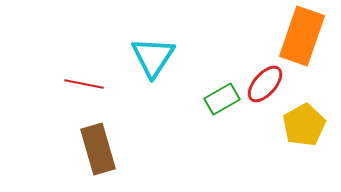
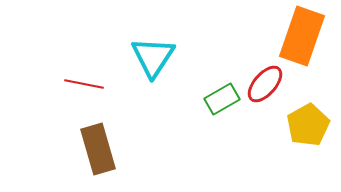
yellow pentagon: moved 4 px right
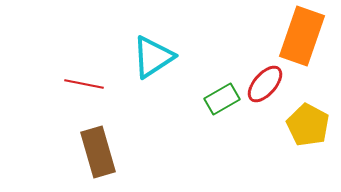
cyan triangle: rotated 24 degrees clockwise
yellow pentagon: rotated 15 degrees counterclockwise
brown rectangle: moved 3 px down
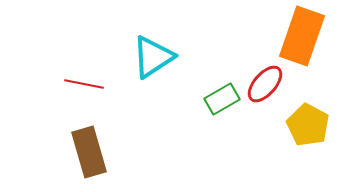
brown rectangle: moved 9 px left
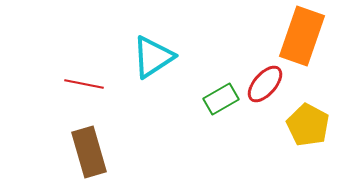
green rectangle: moved 1 px left
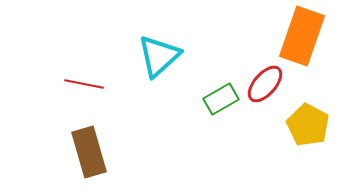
cyan triangle: moved 6 px right, 1 px up; rotated 9 degrees counterclockwise
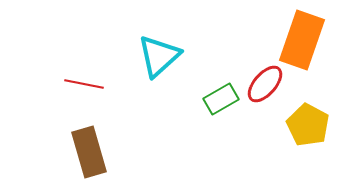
orange rectangle: moved 4 px down
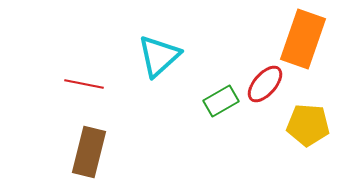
orange rectangle: moved 1 px right, 1 px up
green rectangle: moved 2 px down
yellow pentagon: rotated 24 degrees counterclockwise
brown rectangle: rotated 30 degrees clockwise
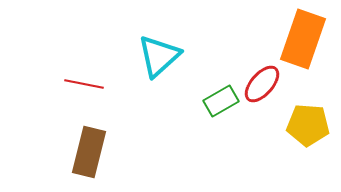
red ellipse: moved 3 px left
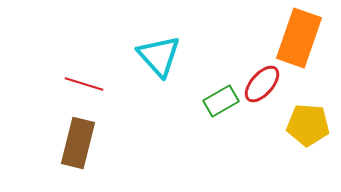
orange rectangle: moved 4 px left, 1 px up
cyan triangle: rotated 30 degrees counterclockwise
red line: rotated 6 degrees clockwise
brown rectangle: moved 11 px left, 9 px up
